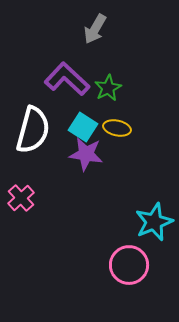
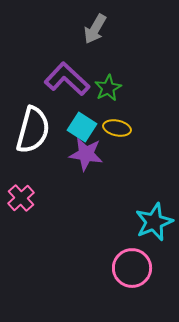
cyan square: moved 1 px left
pink circle: moved 3 px right, 3 px down
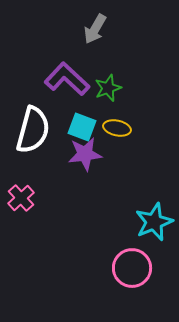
green star: rotated 8 degrees clockwise
cyan square: rotated 12 degrees counterclockwise
purple star: moved 1 px left; rotated 16 degrees counterclockwise
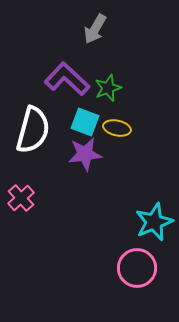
cyan square: moved 3 px right, 5 px up
pink circle: moved 5 px right
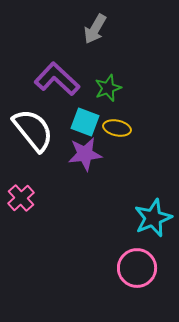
purple L-shape: moved 10 px left
white semicircle: rotated 54 degrees counterclockwise
cyan star: moved 1 px left, 4 px up
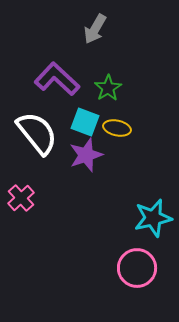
green star: rotated 12 degrees counterclockwise
white semicircle: moved 4 px right, 3 px down
purple star: moved 1 px right, 1 px down; rotated 12 degrees counterclockwise
cyan star: rotated 9 degrees clockwise
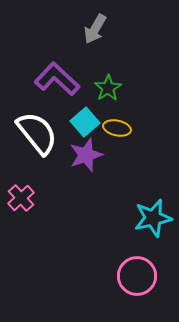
cyan square: rotated 28 degrees clockwise
pink circle: moved 8 px down
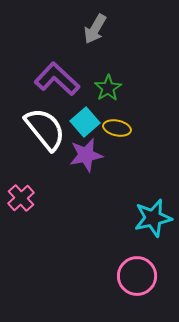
white semicircle: moved 8 px right, 4 px up
purple star: rotated 8 degrees clockwise
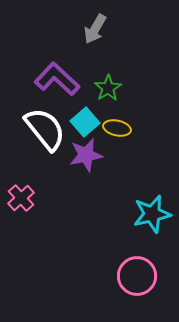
cyan star: moved 1 px left, 4 px up
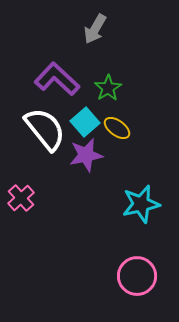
yellow ellipse: rotated 24 degrees clockwise
cyan star: moved 11 px left, 10 px up
